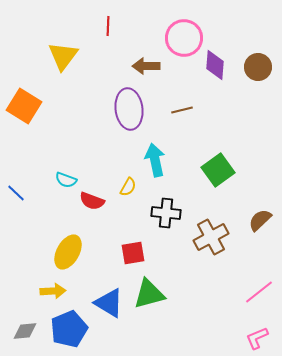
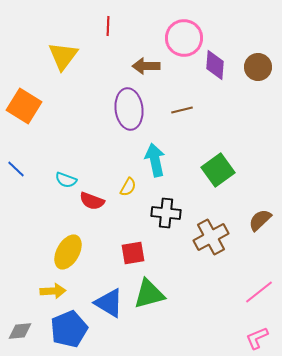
blue line: moved 24 px up
gray diamond: moved 5 px left
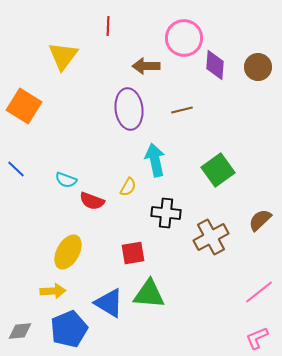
green triangle: rotated 20 degrees clockwise
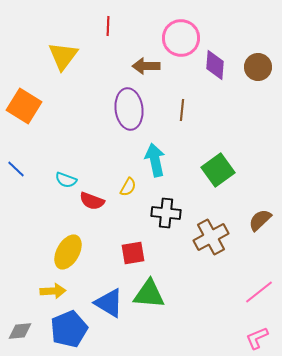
pink circle: moved 3 px left
brown line: rotated 70 degrees counterclockwise
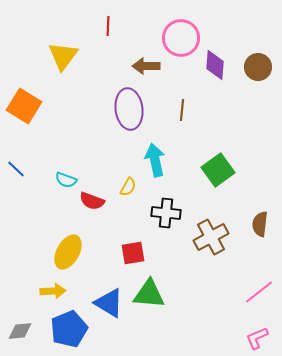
brown semicircle: moved 4 px down; rotated 40 degrees counterclockwise
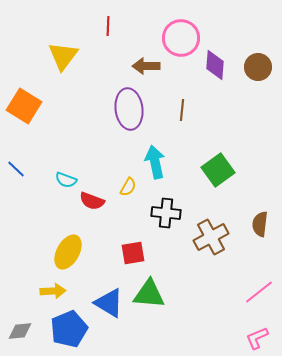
cyan arrow: moved 2 px down
